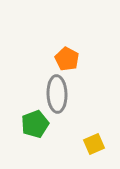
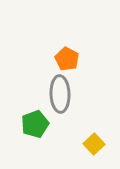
gray ellipse: moved 3 px right
yellow square: rotated 20 degrees counterclockwise
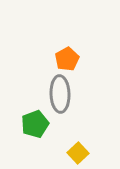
orange pentagon: rotated 15 degrees clockwise
yellow square: moved 16 px left, 9 px down
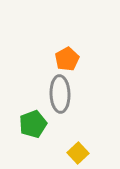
green pentagon: moved 2 px left
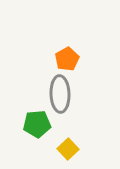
green pentagon: moved 4 px right; rotated 16 degrees clockwise
yellow square: moved 10 px left, 4 px up
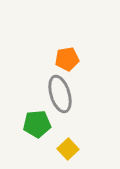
orange pentagon: rotated 20 degrees clockwise
gray ellipse: rotated 15 degrees counterclockwise
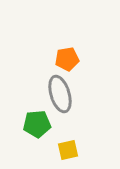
yellow square: moved 1 px down; rotated 30 degrees clockwise
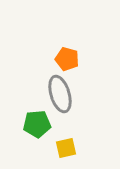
orange pentagon: rotated 25 degrees clockwise
yellow square: moved 2 px left, 2 px up
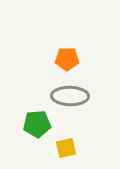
orange pentagon: rotated 15 degrees counterclockwise
gray ellipse: moved 10 px right, 2 px down; rotated 72 degrees counterclockwise
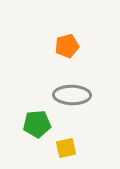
orange pentagon: moved 13 px up; rotated 15 degrees counterclockwise
gray ellipse: moved 2 px right, 1 px up
